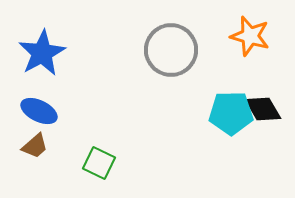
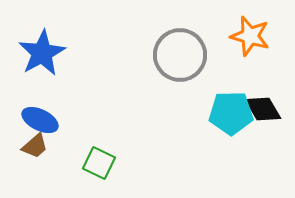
gray circle: moved 9 px right, 5 px down
blue ellipse: moved 1 px right, 9 px down
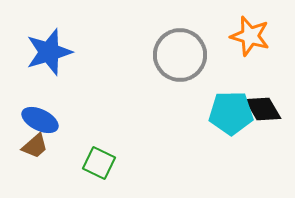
blue star: moved 7 px right, 1 px up; rotated 12 degrees clockwise
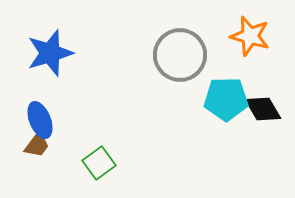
blue star: moved 1 px right, 1 px down
cyan pentagon: moved 5 px left, 14 px up
blue ellipse: rotated 42 degrees clockwise
brown trapezoid: moved 2 px right, 1 px up; rotated 12 degrees counterclockwise
green square: rotated 28 degrees clockwise
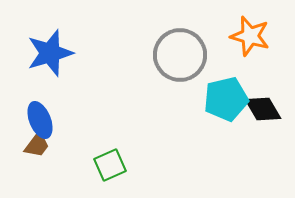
cyan pentagon: rotated 12 degrees counterclockwise
green square: moved 11 px right, 2 px down; rotated 12 degrees clockwise
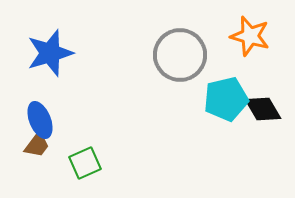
green square: moved 25 px left, 2 px up
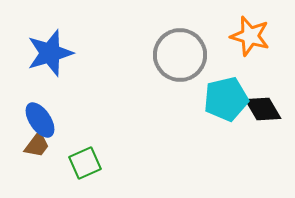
blue ellipse: rotated 12 degrees counterclockwise
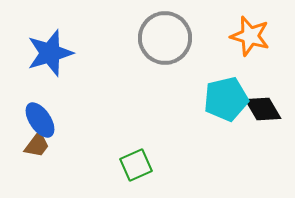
gray circle: moved 15 px left, 17 px up
green square: moved 51 px right, 2 px down
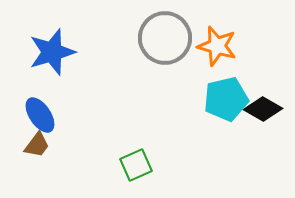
orange star: moved 33 px left, 10 px down
blue star: moved 2 px right, 1 px up
black diamond: rotated 30 degrees counterclockwise
blue ellipse: moved 5 px up
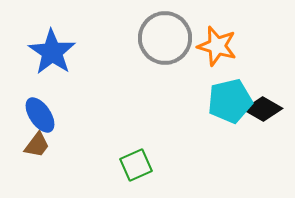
blue star: rotated 21 degrees counterclockwise
cyan pentagon: moved 4 px right, 2 px down
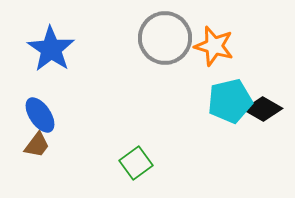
orange star: moved 3 px left
blue star: moved 1 px left, 3 px up
green square: moved 2 px up; rotated 12 degrees counterclockwise
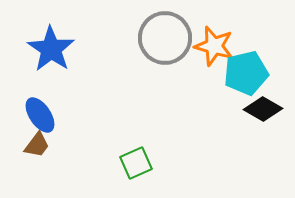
cyan pentagon: moved 16 px right, 28 px up
green square: rotated 12 degrees clockwise
